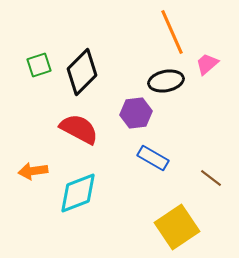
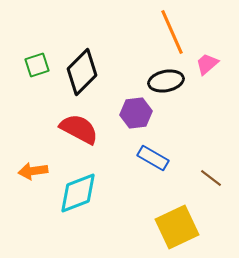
green square: moved 2 px left
yellow square: rotated 9 degrees clockwise
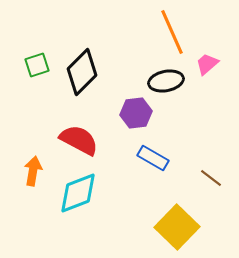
red semicircle: moved 11 px down
orange arrow: rotated 108 degrees clockwise
yellow square: rotated 21 degrees counterclockwise
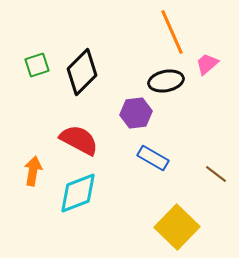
brown line: moved 5 px right, 4 px up
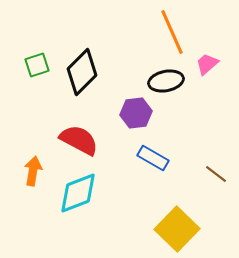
yellow square: moved 2 px down
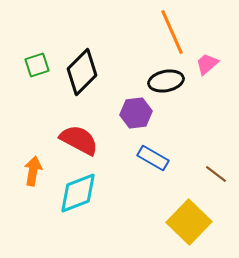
yellow square: moved 12 px right, 7 px up
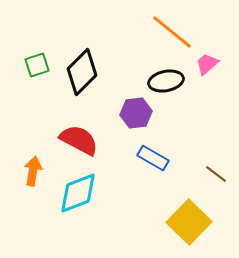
orange line: rotated 27 degrees counterclockwise
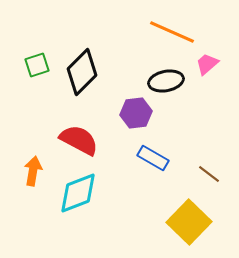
orange line: rotated 15 degrees counterclockwise
brown line: moved 7 px left
